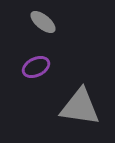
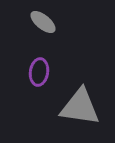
purple ellipse: moved 3 px right, 5 px down; rotated 56 degrees counterclockwise
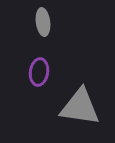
gray ellipse: rotated 44 degrees clockwise
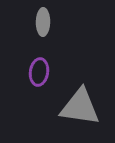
gray ellipse: rotated 8 degrees clockwise
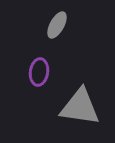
gray ellipse: moved 14 px right, 3 px down; rotated 28 degrees clockwise
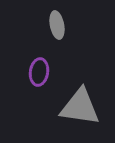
gray ellipse: rotated 40 degrees counterclockwise
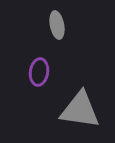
gray triangle: moved 3 px down
